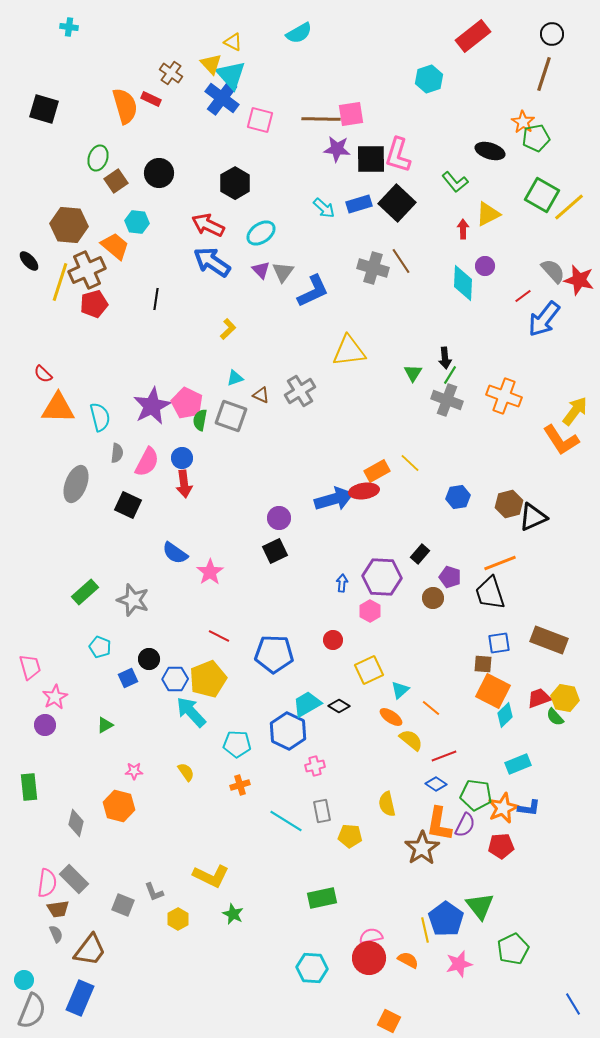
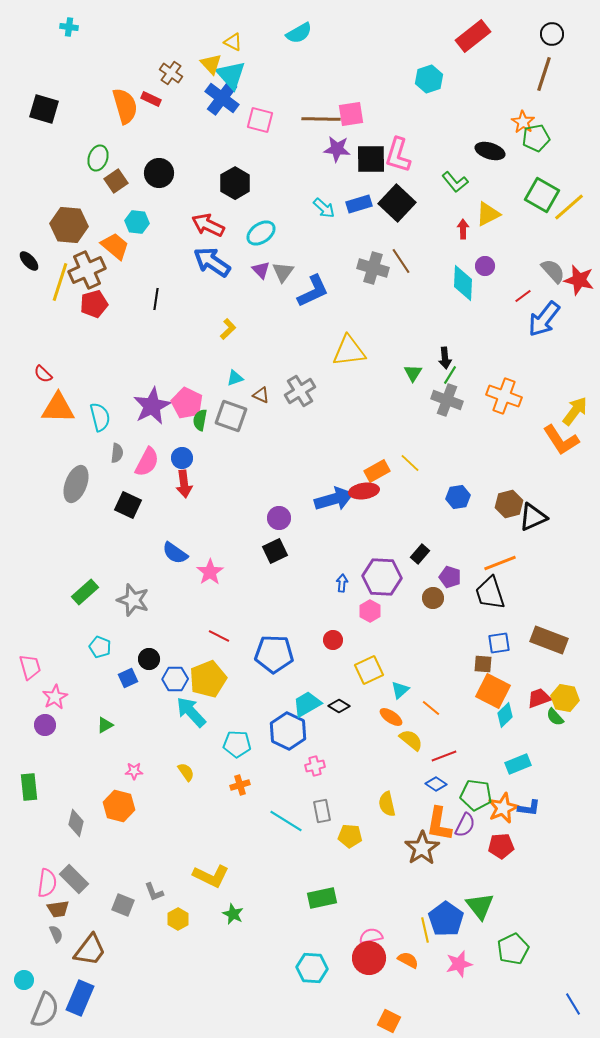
gray semicircle at (32, 1011): moved 13 px right, 1 px up
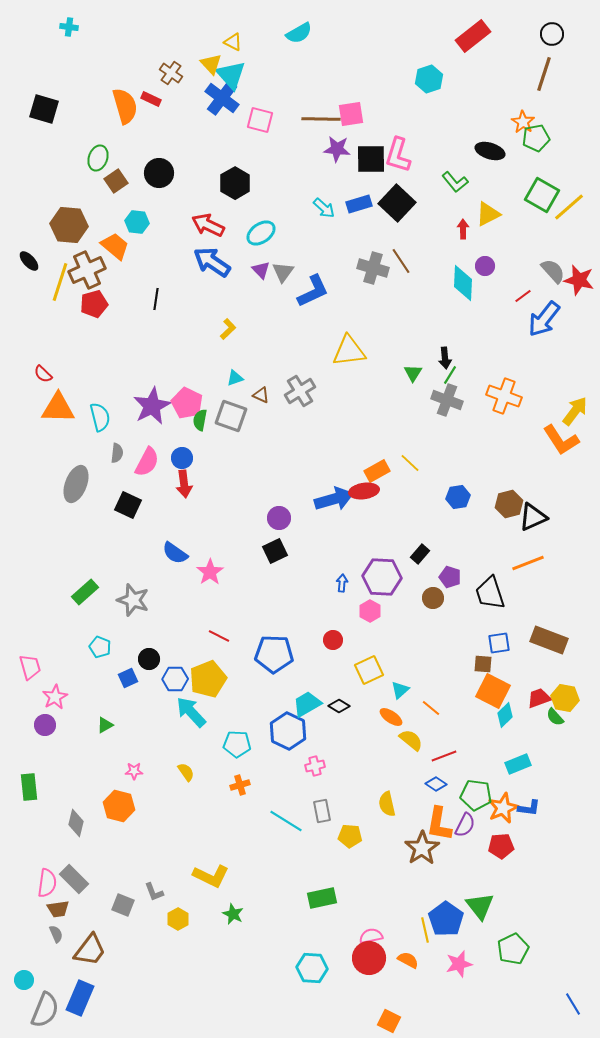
orange line at (500, 563): moved 28 px right
